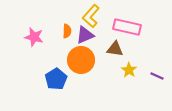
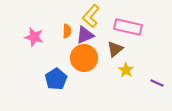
pink rectangle: moved 1 px right
brown triangle: rotated 48 degrees counterclockwise
orange circle: moved 3 px right, 2 px up
yellow star: moved 3 px left
purple line: moved 7 px down
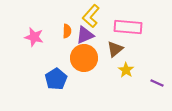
pink rectangle: rotated 8 degrees counterclockwise
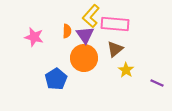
pink rectangle: moved 13 px left, 3 px up
purple triangle: rotated 42 degrees counterclockwise
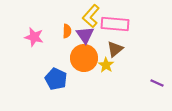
yellow star: moved 20 px left, 5 px up
blue pentagon: rotated 15 degrees counterclockwise
